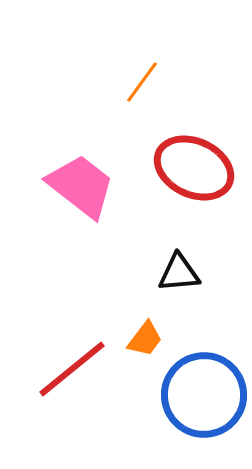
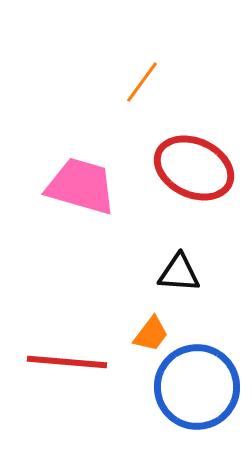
pink trapezoid: rotated 22 degrees counterclockwise
black triangle: rotated 9 degrees clockwise
orange trapezoid: moved 6 px right, 5 px up
red line: moved 5 px left, 7 px up; rotated 44 degrees clockwise
blue circle: moved 7 px left, 8 px up
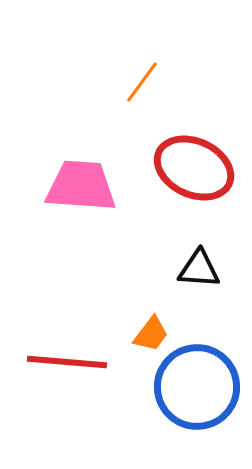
pink trapezoid: rotated 12 degrees counterclockwise
black triangle: moved 20 px right, 4 px up
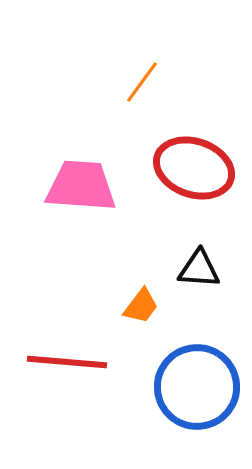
red ellipse: rotated 6 degrees counterclockwise
orange trapezoid: moved 10 px left, 28 px up
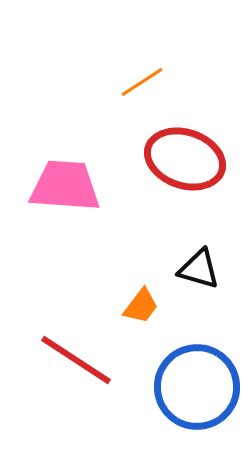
orange line: rotated 21 degrees clockwise
red ellipse: moved 9 px left, 9 px up
pink trapezoid: moved 16 px left
black triangle: rotated 12 degrees clockwise
red line: moved 9 px right, 2 px up; rotated 28 degrees clockwise
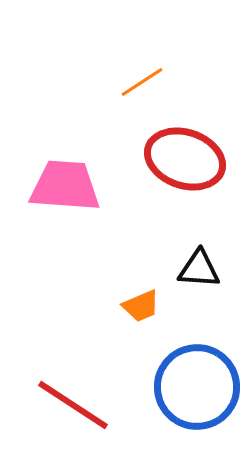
black triangle: rotated 12 degrees counterclockwise
orange trapezoid: rotated 30 degrees clockwise
red line: moved 3 px left, 45 px down
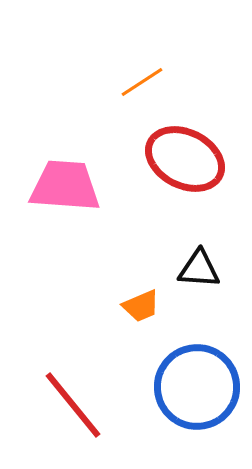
red ellipse: rotated 8 degrees clockwise
red line: rotated 18 degrees clockwise
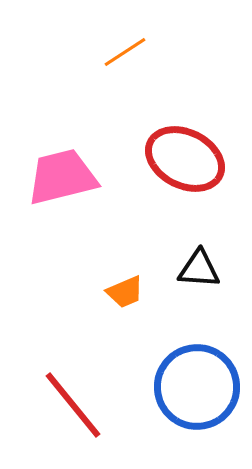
orange line: moved 17 px left, 30 px up
pink trapezoid: moved 3 px left, 9 px up; rotated 18 degrees counterclockwise
orange trapezoid: moved 16 px left, 14 px up
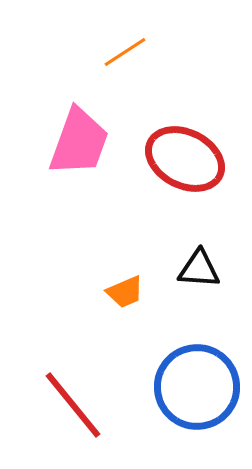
pink trapezoid: moved 17 px right, 35 px up; rotated 124 degrees clockwise
